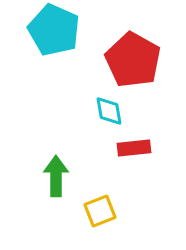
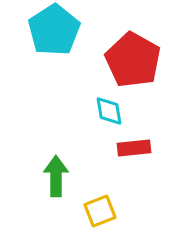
cyan pentagon: rotated 15 degrees clockwise
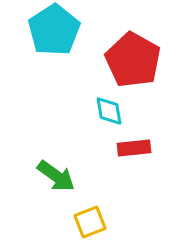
green arrow: rotated 126 degrees clockwise
yellow square: moved 10 px left, 11 px down
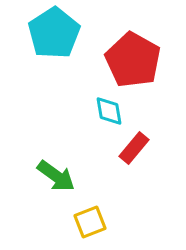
cyan pentagon: moved 3 px down
red rectangle: rotated 44 degrees counterclockwise
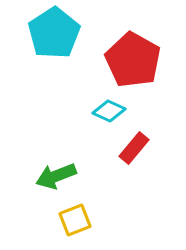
cyan diamond: rotated 56 degrees counterclockwise
green arrow: rotated 123 degrees clockwise
yellow square: moved 15 px left, 2 px up
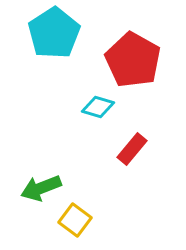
cyan diamond: moved 11 px left, 4 px up; rotated 8 degrees counterclockwise
red rectangle: moved 2 px left, 1 px down
green arrow: moved 15 px left, 12 px down
yellow square: rotated 32 degrees counterclockwise
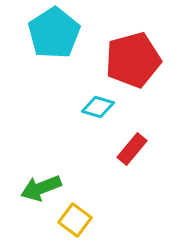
red pentagon: rotated 28 degrees clockwise
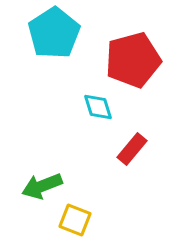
cyan diamond: rotated 56 degrees clockwise
green arrow: moved 1 px right, 2 px up
yellow square: rotated 16 degrees counterclockwise
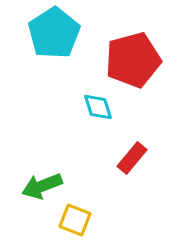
red rectangle: moved 9 px down
